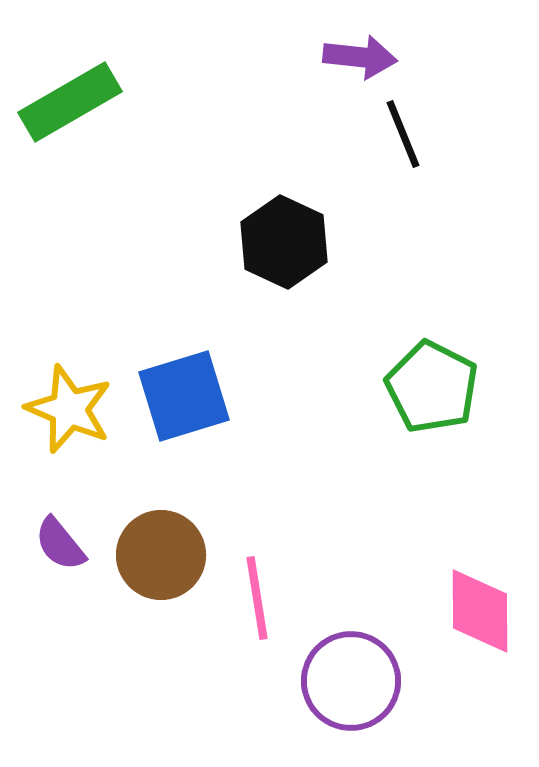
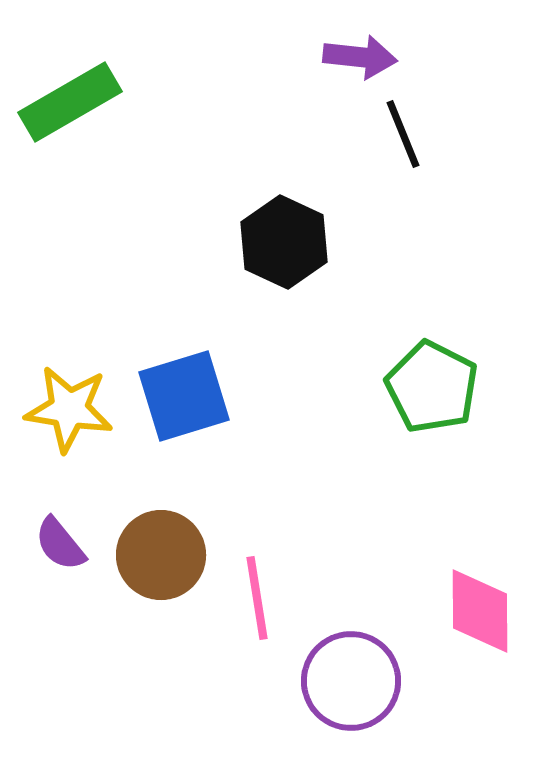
yellow star: rotated 14 degrees counterclockwise
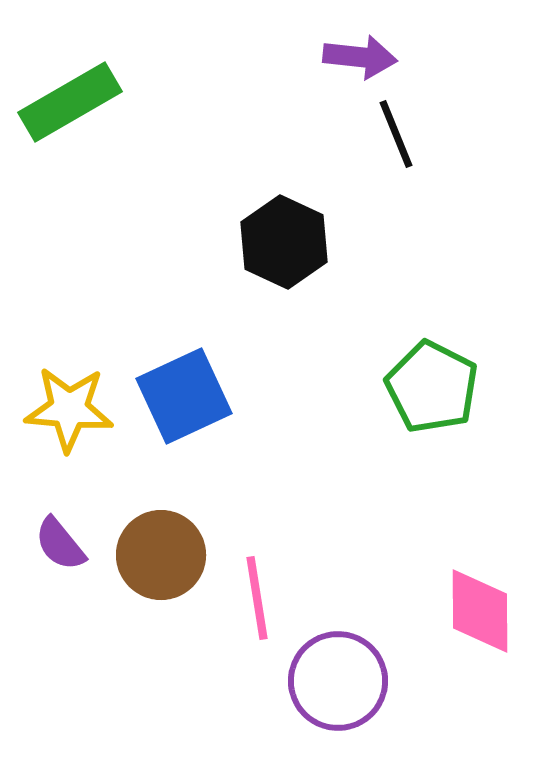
black line: moved 7 px left
blue square: rotated 8 degrees counterclockwise
yellow star: rotated 4 degrees counterclockwise
purple circle: moved 13 px left
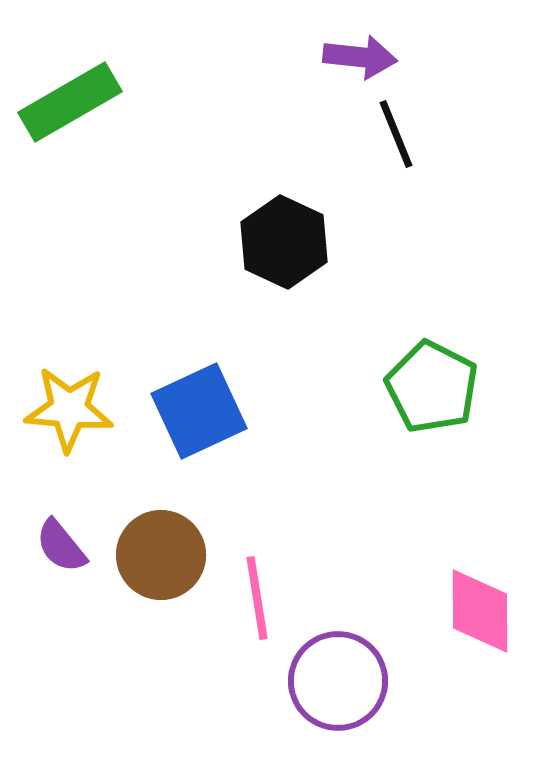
blue square: moved 15 px right, 15 px down
purple semicircle: moved 1 px right, 2 px down
